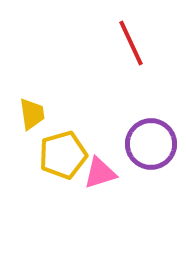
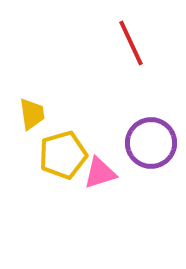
purple circle: moved 1 px up
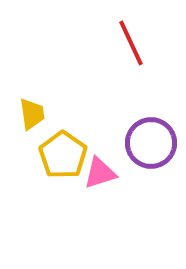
yellow pentagon: rotated 21 degrees counterclockwise
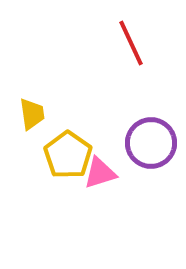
yellow pentagon: moved 5 px right
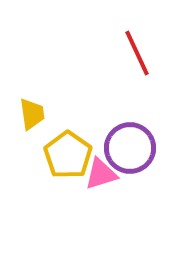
red line: moved 6 px right, 10 px down
purple circle: moved 21 px left, 5 px down
pink triangle: moved 1 px right, 1 px down
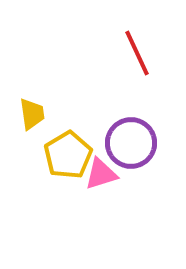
purple circle: moved 1 px right, 5 px up
yellow pentagon: rotated 6 degrees clockwise
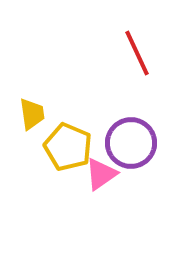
yellow pentagon: moved 8 px up; rotated 18 degrees counterclockwise
pink triangle: rotated 18 degrees counterclockwise
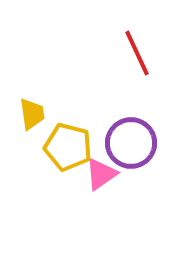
yellow pentagon: rotated 9 degrees counterclockwise
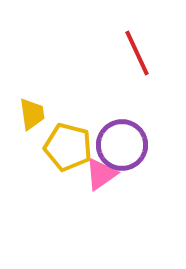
purple circle: moved 9 px left, 2 px down
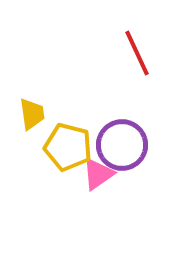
pink triangle: moved 3 px left
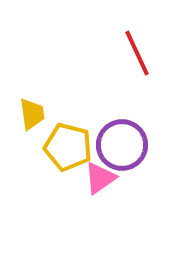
pink triangle: moved 2 px right, 4 px down
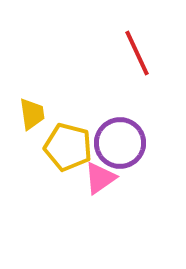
purple circle: moved 2 px left, 2 px up
